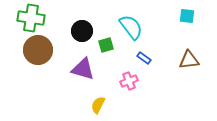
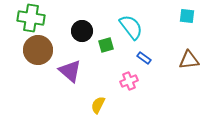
purple triangle: moved 13 px left, 2 px down; rotated 25 degrees clockwise
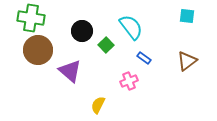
green square: rotated 28 degrees counterclockwise
brown triangle: moved 2 px left, 1 px down; rotated 30 degrees counterclockwise
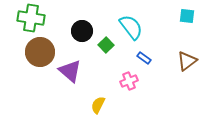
brown circle: moved 2 px right, 2 px down
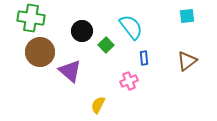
cyan square: rotated 14 degrees counterclockwise
blue rectangle: rotated 48 degrees clockwise
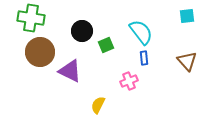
cyan semicircle: moved 10 px right, 5 px down
green square: rotated 21 degrees clockwise
brown triangle: rotated 35 degrees counterclockwise
purple triangle: rotated 15 degrees counterclockwise
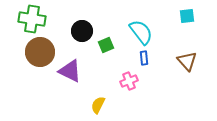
green cross: moved 1 px right, 1 px down
